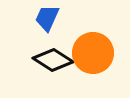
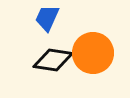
black diamond: rotated 24 degrees counterclockwise
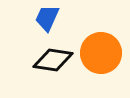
orange circle: moved 8 px right
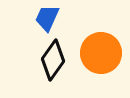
black diamond: rotated 63 degrees counterclockwise
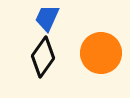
black diamond: moved 10 px left, 3 px up
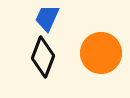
black diamond: rotated 15 degrees counterclockwise
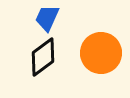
black diamond: rotated 33 degrees clockwise
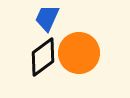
orange circle: moved 22 px left
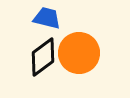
blue trapezoid: rotated 80 degrees clockwise
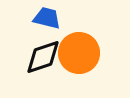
black diamond: rotated 18 degrees clockwise
